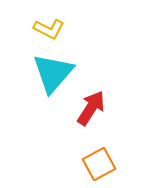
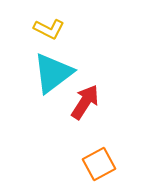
cyan triangle: rotated 12 degrees clockwise
red arrow: moved 6 px left, 6 px up
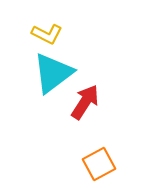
yellow L-shape: moved 2 px left, 5 px down
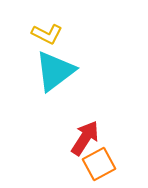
cyan triangle: moved 2 px right, 2 px up
red arrow: moved 36 px down
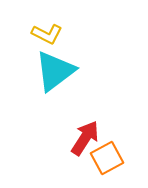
orange square: moved 8 px right, 6 px up
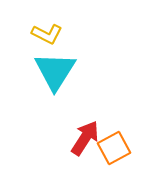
cyan triangle: rotated 21 degrees counterclockwise
orange square: moved 7 px right, 10 px up
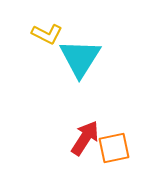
cyan triangle: moved 25 px right, 13 px up
orange square: rotated 16 degrees clockwise
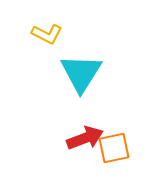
cyan triangle: moved 1 px right, 15 px down
red arrow: rotated 36 degrees clockwise
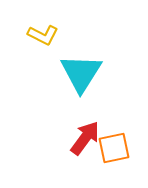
yellow L-shape: moved 4 px left, 1 px down
red arrow: rotated 33 degrees counterclockwise
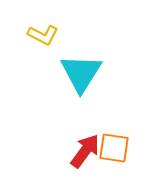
red arrow: moved 13 px down
orange square: rotated 20 degrees clockwise
